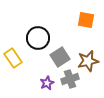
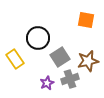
yellow rectangle: moved 2 px right, 1 px down
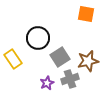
orange square: moved 6 px up
yellow rectangle: moved 2 px left
